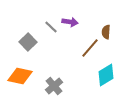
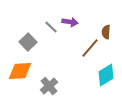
orange diamond: moved 5 px up; rotated 15 degrees counterclockwise
gray cross: moved 5 px left
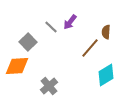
purple arrow: rotated 119 degrees clockwise
orange diamond: moved 3 px left, 5 px up
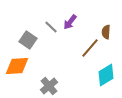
gray square: moved 2 px up; rotated 12 degrees counterclockwise
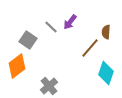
orange diamond: rotated 35 degrees counterclockwise
cyan diamond: moved 2 px up; rotated 40 degrees counterclockwise
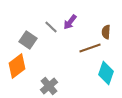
brown line: rotated 30 degrees clockwise
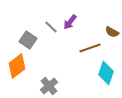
brown semicircle: moved 6 px right; rotated 64 degrees counterclockwise
